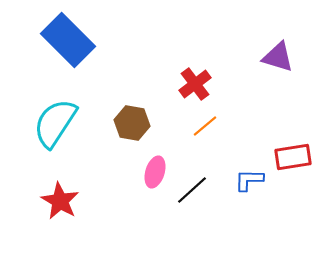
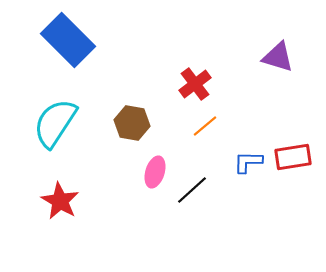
blue L-shape: moved 1 px left, 18 px up
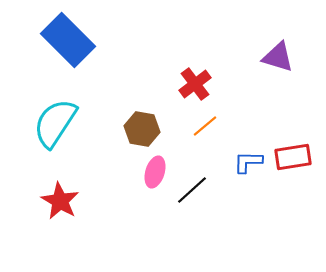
brown hexagon: moved 10 px right, 6 px down
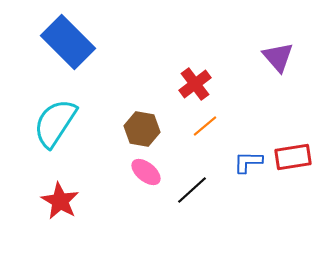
blue rectangle: moved 2 px down
purple triangle: rotated 32 degrees clockwise
pink ellipse: moved 9 px left; rotated 68 degrees counterclockwise
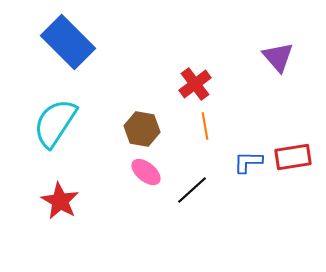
orange line: rotated 60 degrees counterclockwise
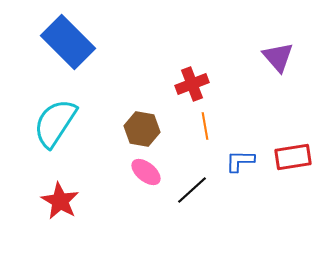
red cross: moved 3 px left; rotated 16 degrees clockwise
blue L-shape: moved 8 px left, 1 px up
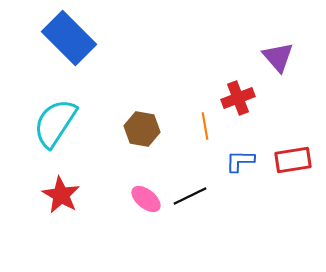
blue rectangle: moved 1 px right, 4 px up
red cross: moved 46 px right, 14 px down
red rectangle: moved 3 px down
pink ellipse: moved 27 px down
black line: moved 2 px left, 6 px down; rotated 16 degrees clockwise
red star: moved 1 px right, 6 px up
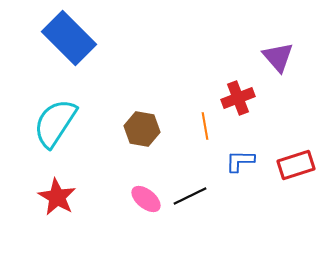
red rectangle: moved 3 px right, 5 px down; rotated 9 degrees counterclockwise
red star: moved 4 px left, 2 px down
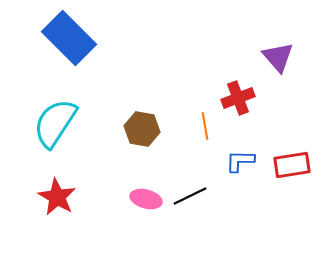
red rectangle: moved 4 px left; rotated 9 degrees clockwise
pink ellipse: rotated 24 degrees counterclockwise
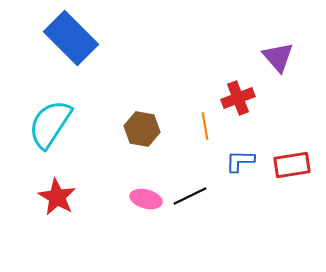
blue rectangle: moved 2 px right
cyan semicircle: moved 5 px left, 1 px down
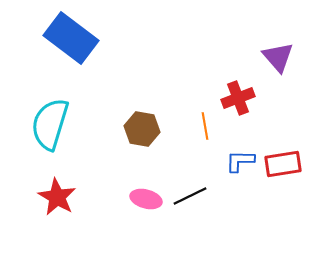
blue rectangle: rotated 8 degrees counterclockwise
cyan semicircle: rotated 16 degrees counterclockwise
red rectangle: moved 9 px left, 1 px up
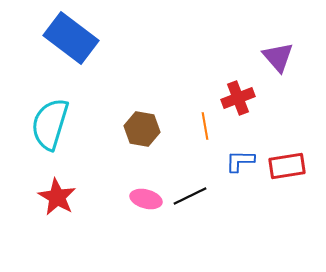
red rectangle: moved 4 px right, 2 px down
